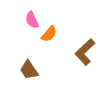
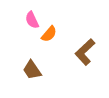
brown trapezoid: moved 3 px right
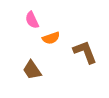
orange semicircle: moved 2 px right, 4 px down; rotated 30 degrees clockwise
brown L-shape: rotated 112 degrees clockwise
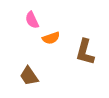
brown L-shape: rotated 144 degrees counterclockwise
brown trapezoid: moved 3 px left, 6 px down
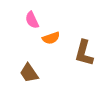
brown L-shape: moved 1 px left, 1 px down
brown trapezoid: moved 3 px up
